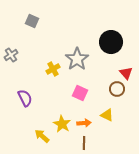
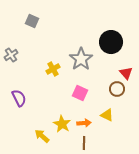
gray star: moved 4 px right
purple semicircle: moved 6 px left
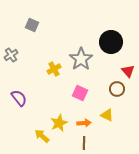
gray square: moved 4 px down
yellow cross: moved 1 px right
red triangle: moved 2 px right, 2 px up
purple semicircle: rotated 12 degrees counterclockwise
yellow star: moved 3 px left, 1 px up; rotated 18 degrees clockwise
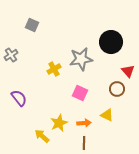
gray star: rotated 25 degrees clockwise
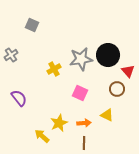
black circle: moved 3 px left, 13 px down
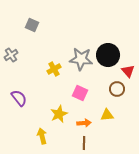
gray star: rotated 15 degrees clockwise
yellow triangle: rotated 32 degrees counterclockwise
yellow star: moved 9 px up
yellow arrow: rotated 35 degrees clockwise
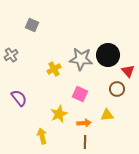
pink square: moved 1 px down
brown line: moved 1 px right, 1 px up
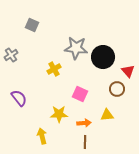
black circle: moved 5 px left, 2 px down
gray star: moved 5 px left, 11 px up
yellow star: rotated 24 degrees clockwise
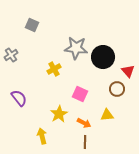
yellow star: rotated 30 degrees counterclockwise
orange arrow: rotated 32 degrees clockwise
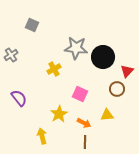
red triangle: moved 1 px left; rotated 24 degrees clockwise
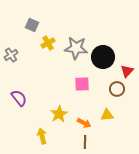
yellow cross: moved 6 px left, 26 px up
pink square: moved 2 px right, 10 px up; rotated 28 degrees counterclockwise
